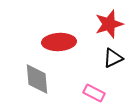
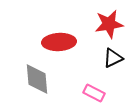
red star: rotated 8 degrees clockwise
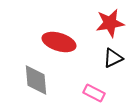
red star: moved 1 px right, 1 px up
red ellipse: rotated 20 degrees clockwise
gray diamond: moved 1 px left, 1 px down
